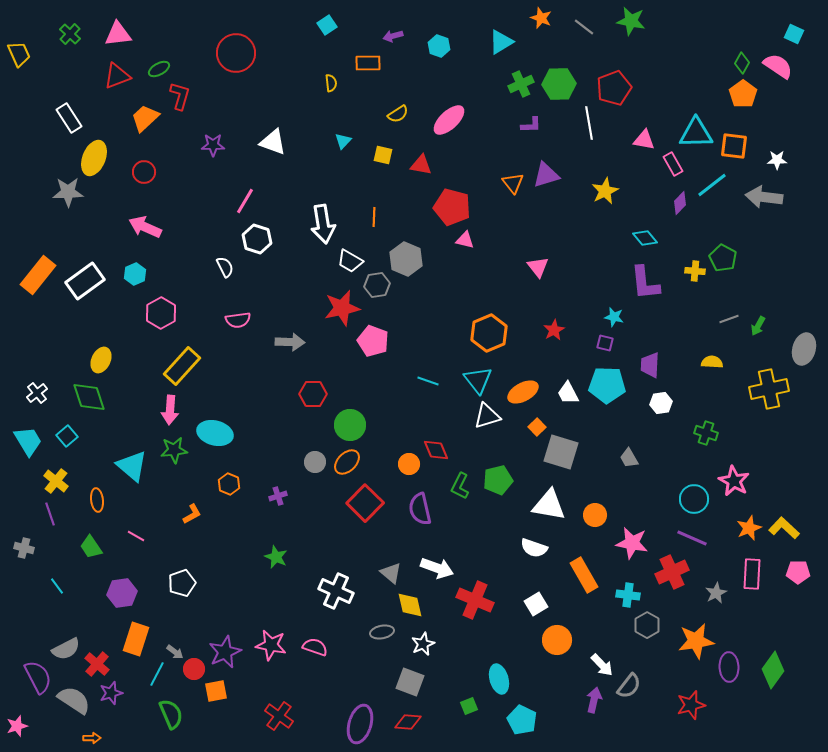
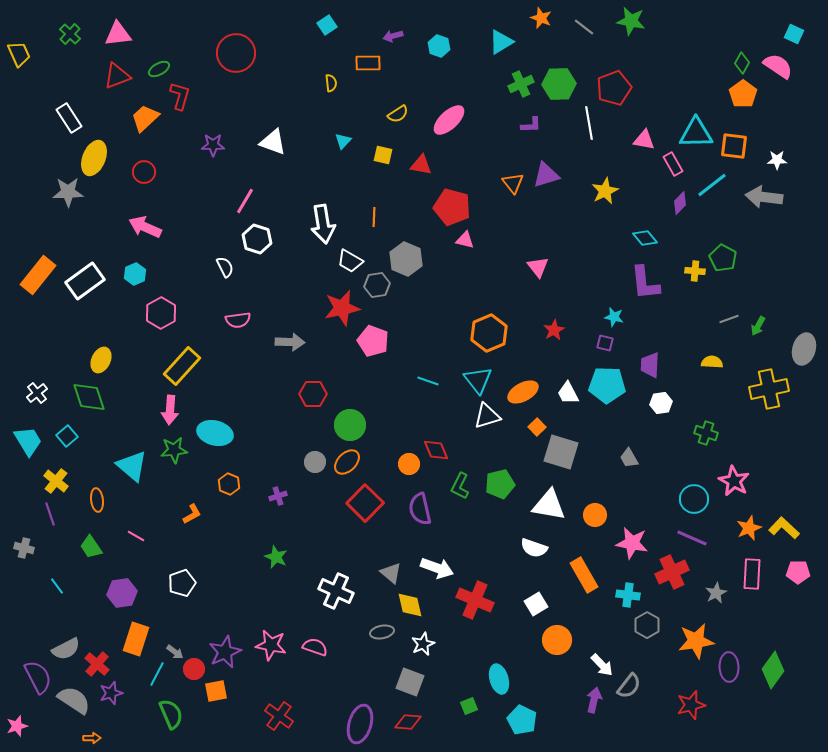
green pentagon at (498, 480): moved 2 px right, 4 px down
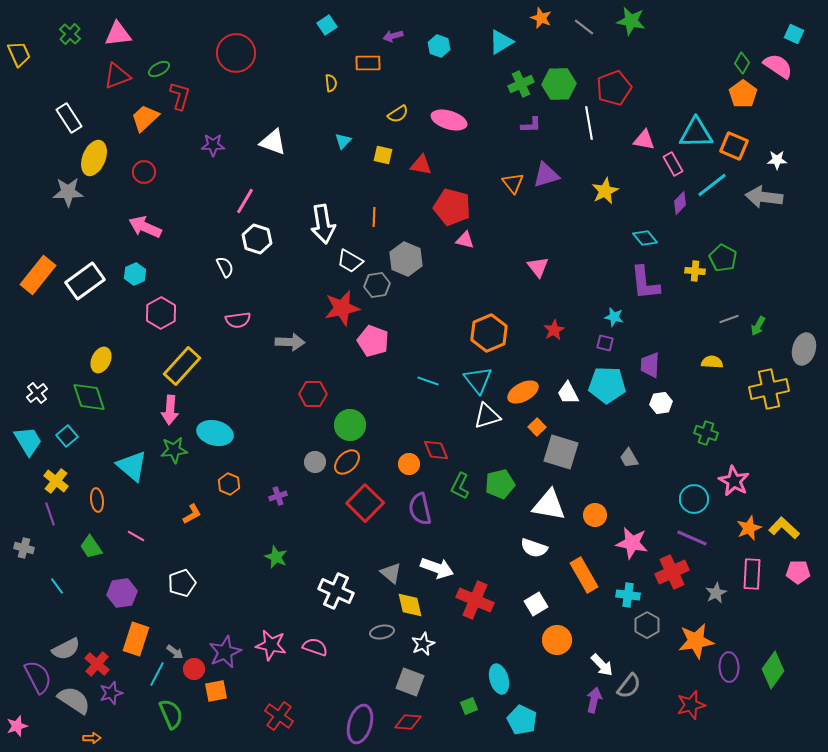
pink ellipse at (449, 120): rotated 60 degrees clockwise
orange square at (734, 146): rotated 16 degrees clockwise
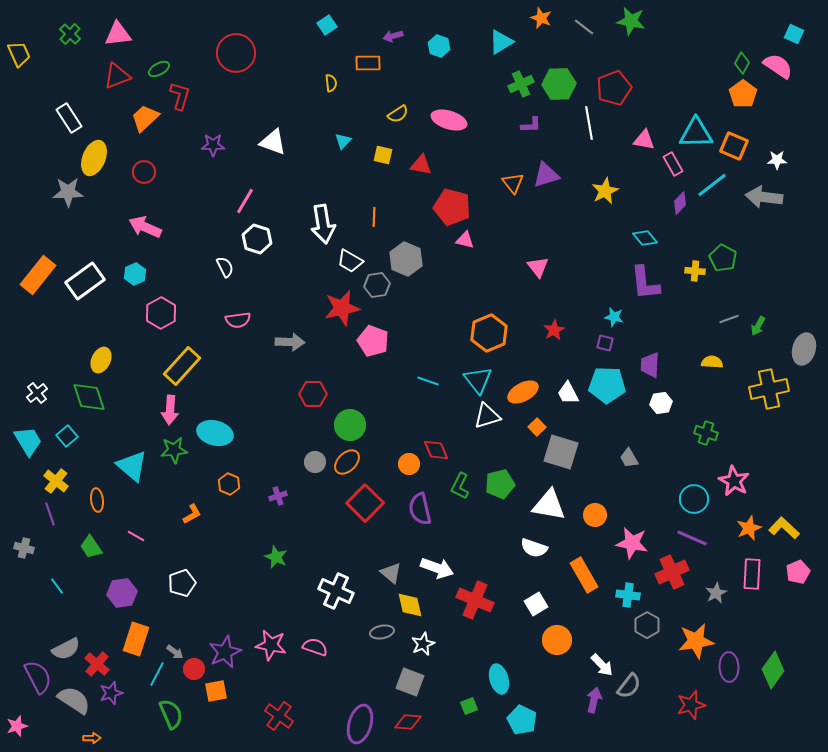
pink pentagon at (798, 572): rotated 25 degrees counterclockwise
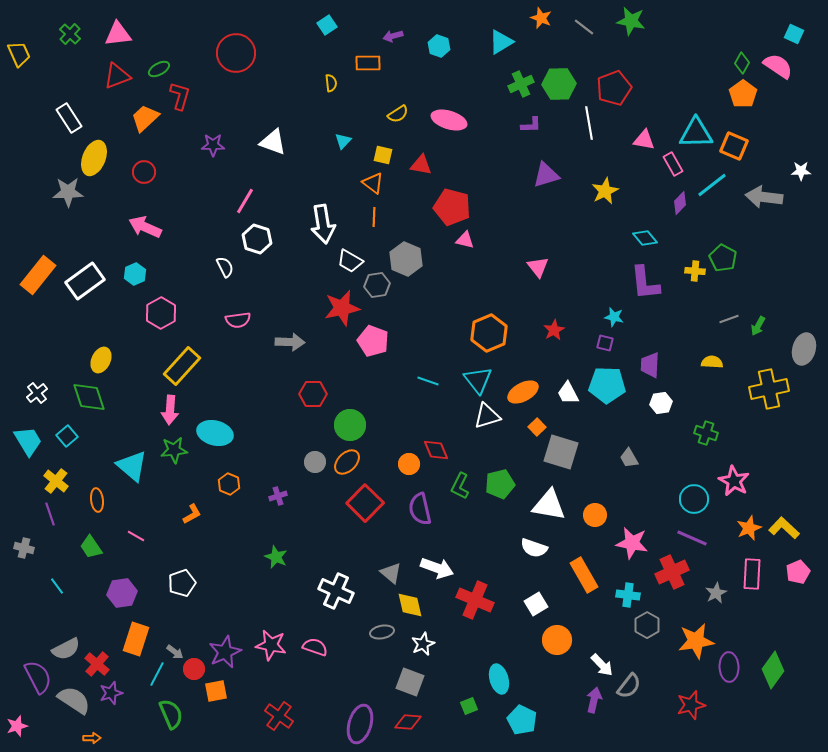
white star at (777, 160): moved 24 px right, 11 px down
orange triangle at (513, 183): moved 140 px left; rotated 15 degrees counterclockwise
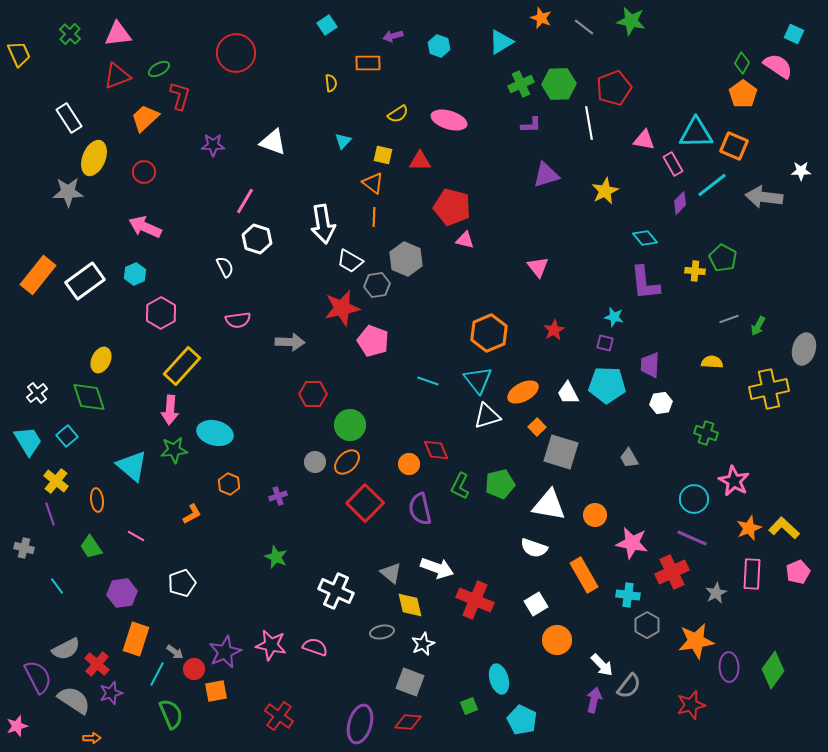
red triangle at (421, 165): moved 1 px left, 4 px up; rotated 10 degrees counterclockwise
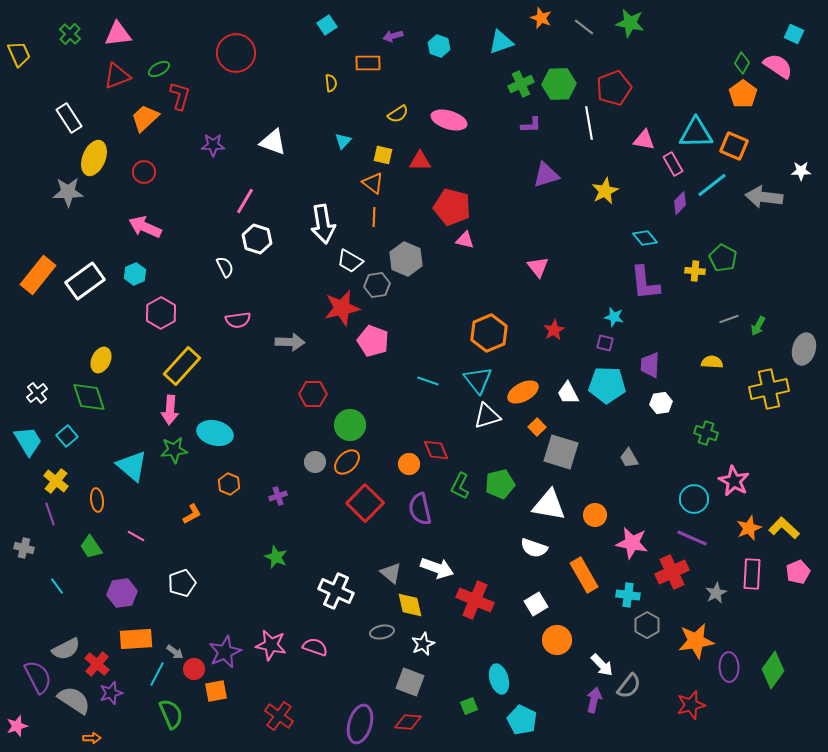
green star at (631, 21): moved 1 px left, 2 px down
cyan triangle at (501, 42): rotated 12 degrees clockwise
orange rectangle at (136, 639): rotated 68 degrees clockwise
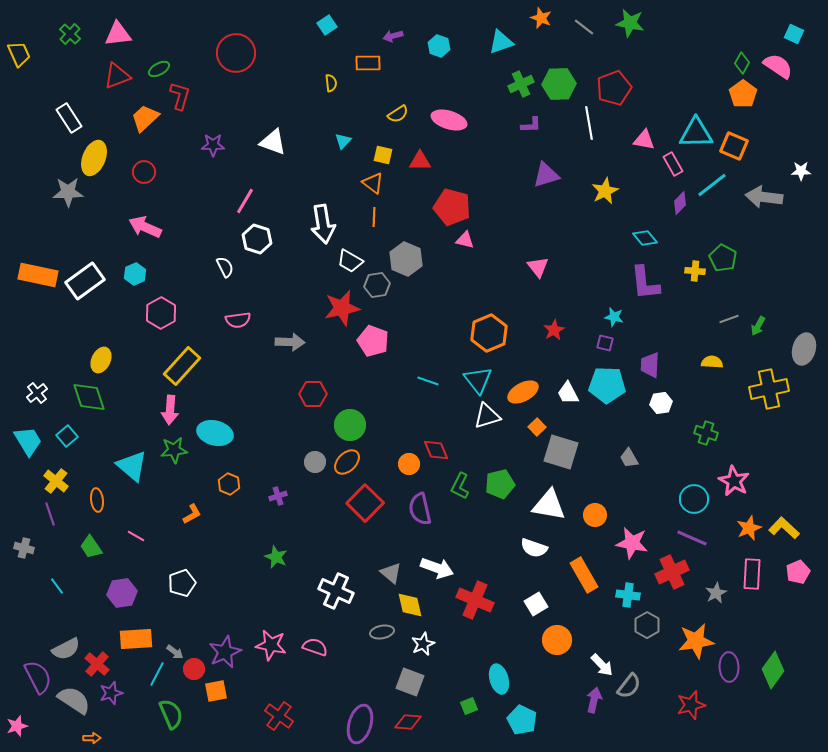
orange rectangle at (38, 275): rotated 63 degrees clockwise
